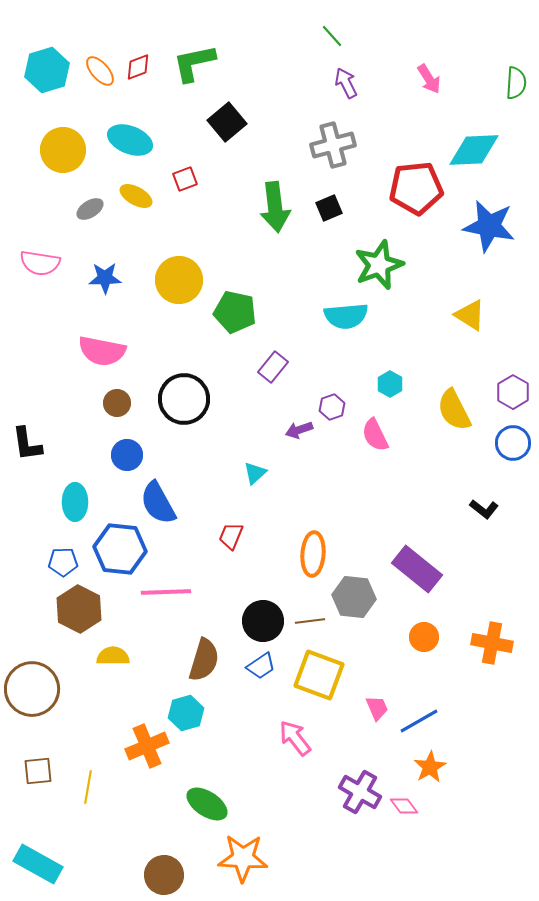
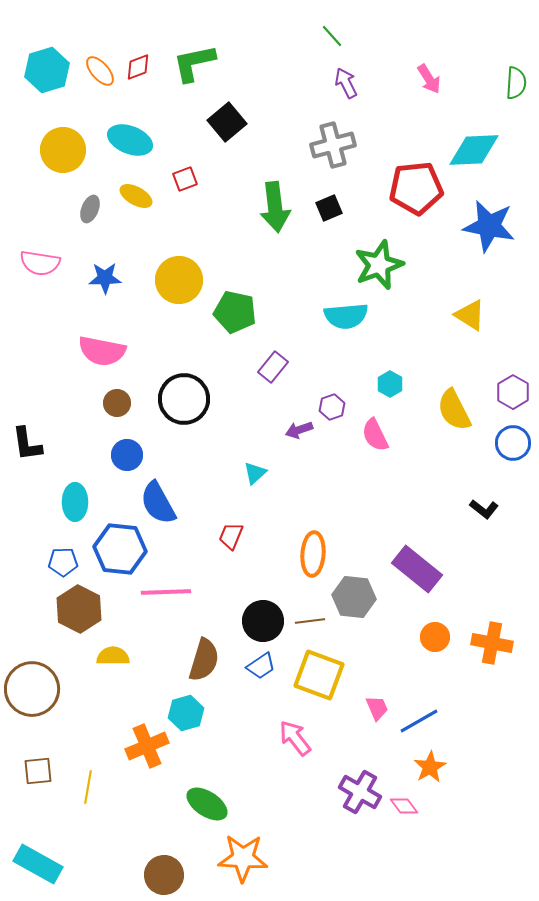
gray ellipse at (90, 209): rotated 36 degrees counterclockwise
orange circle at (424, 637): moved 11 px right
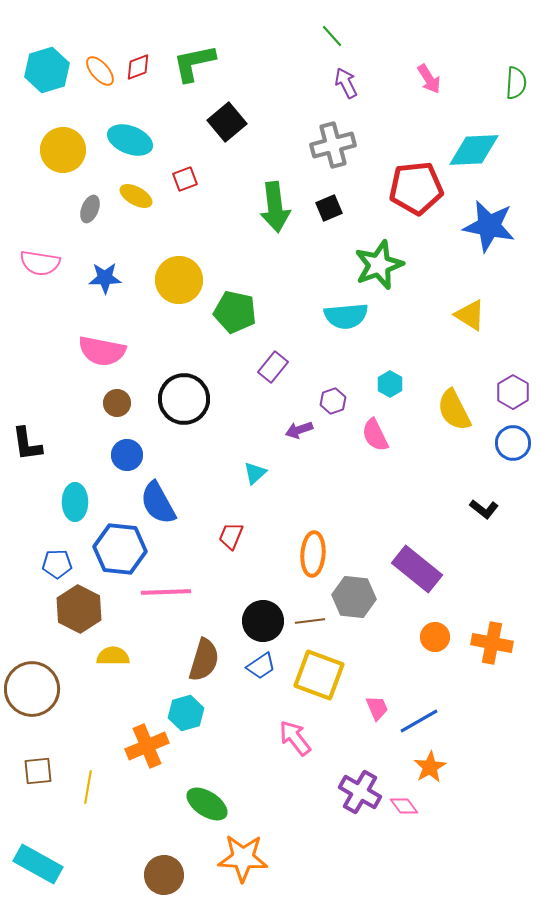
purple hexagon at (332, 407): moved 1 px right, 6 px up
blue pentagon at (63, 562): moved 6 px left, 2 px down
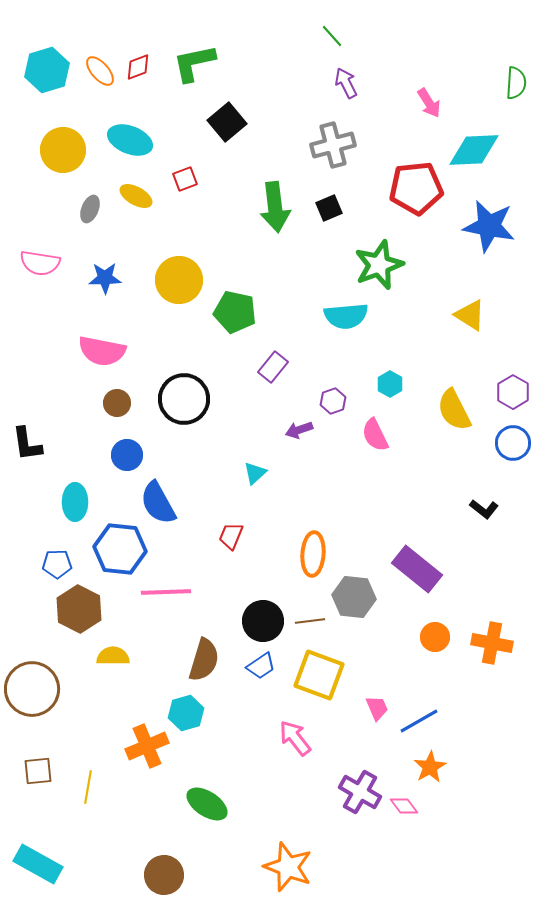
pink arrow at (429, 79): moved 24 px down
orange star at (243, 858): moved 45 px right, 9 px down; rotated 18 degrees clockwise
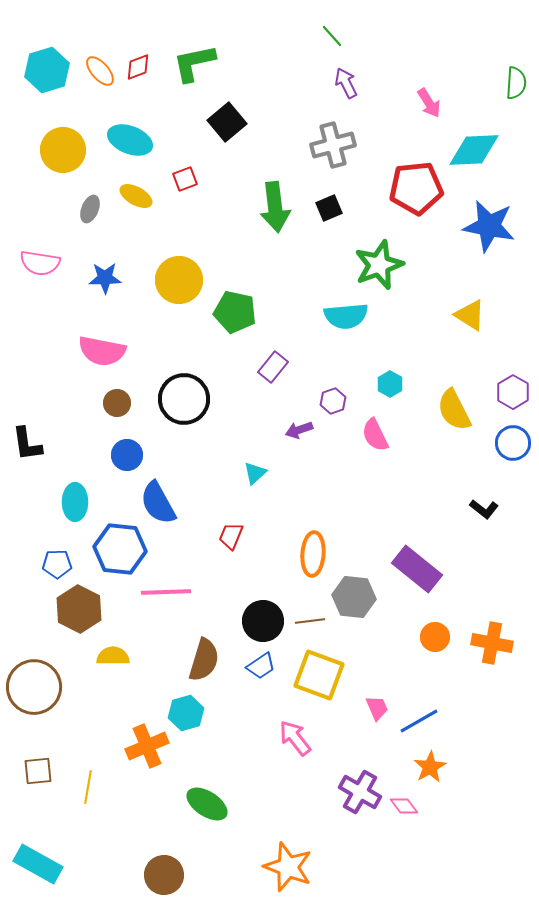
brown circle at (32, 689): moved 2 px right, 2 px up
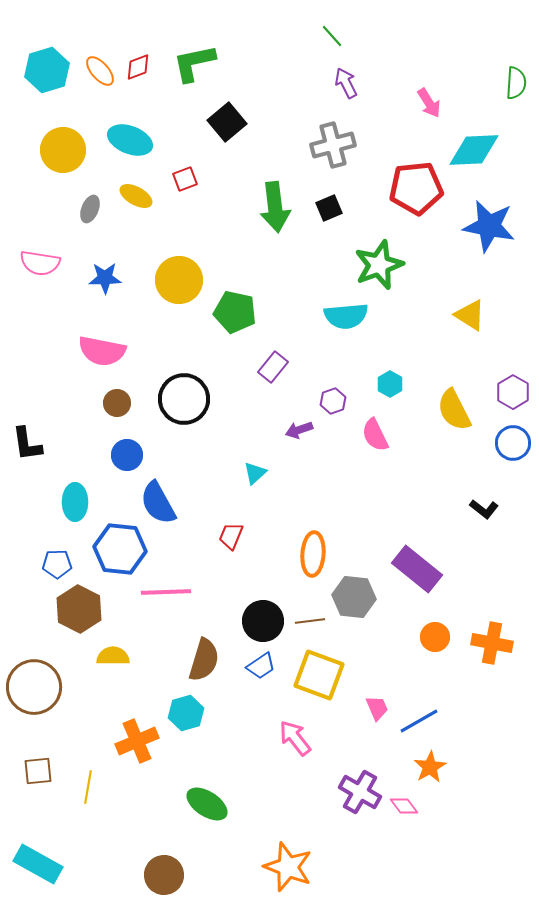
orange cross at (147, 746): moved 10 px left, 5 px up
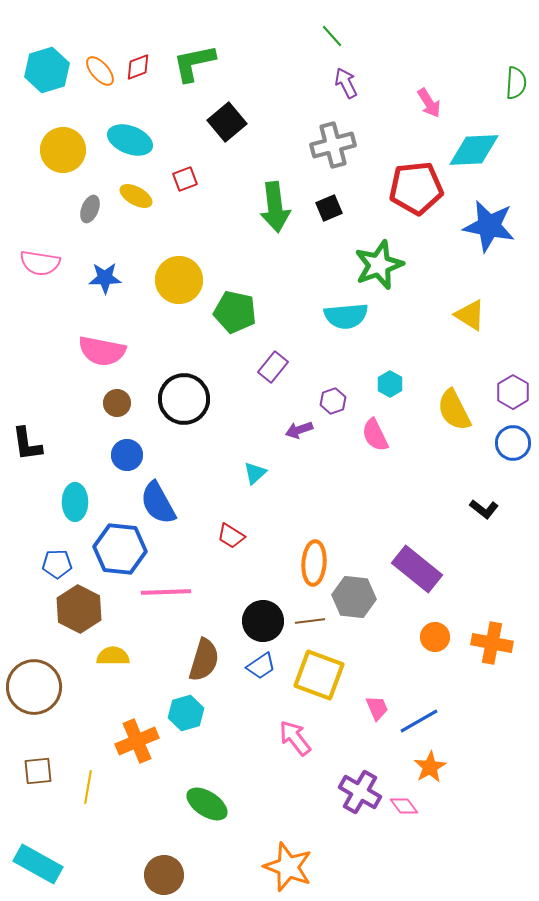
red trapezoid at (231, 536): rotated 80 degrees counterclockwise
orange ellipse at (313, 554): moved 1 px right, 9 px down
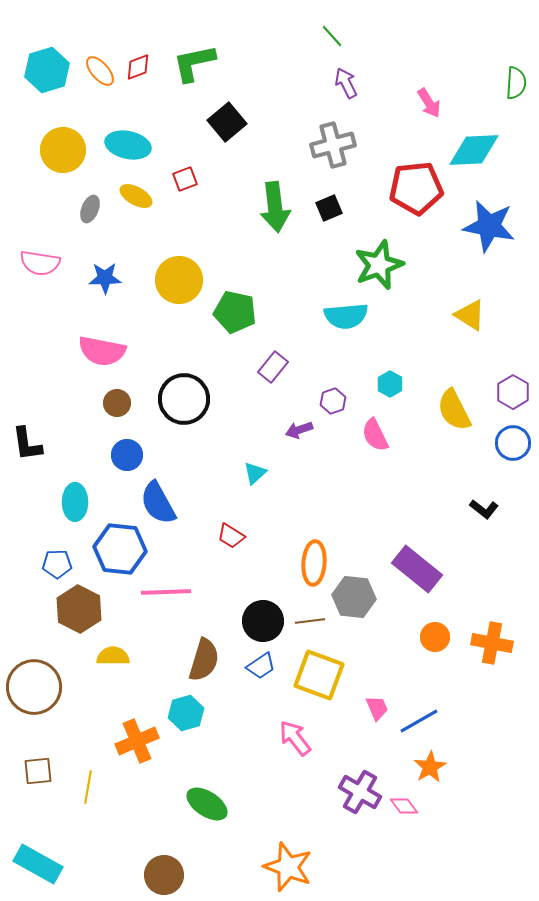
cyan ellipse at (130, 140): moved 2 px left, 5 px down; rotated 9 degrees counterclockwise
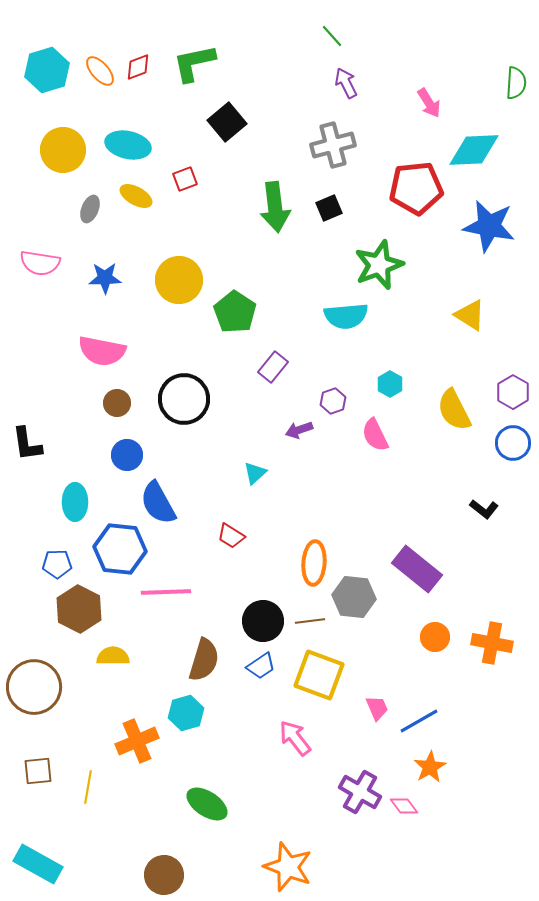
green pentagon at (235, 312): rotated 21 degrees clockwise
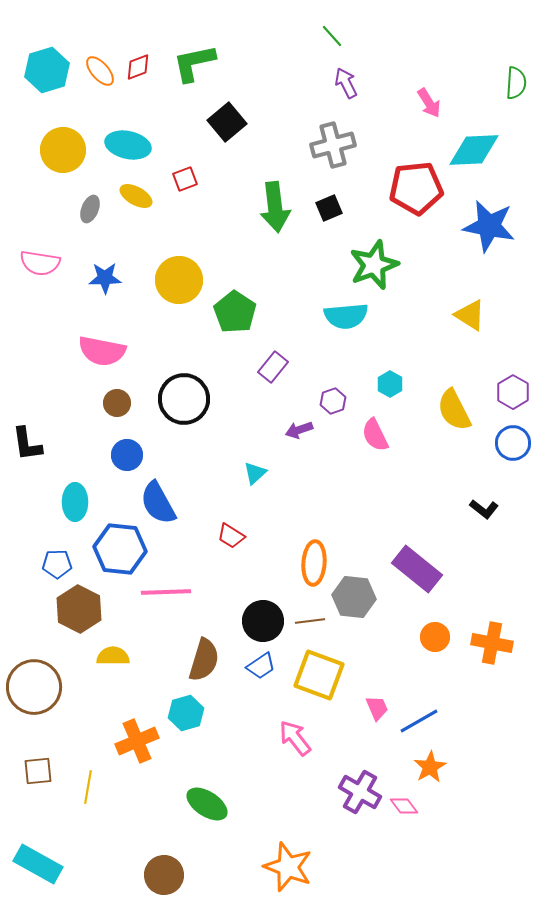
green star at (379, 265): moved 5 px left
